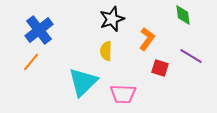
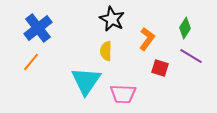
green diamond: moved 2 px right, 13 px down; rotated 40 degrees clockwise
black star: rotated 25 degrees counterclockwise
blue cross: moved 1 px left, 2 px up
cyan triangle: moved 3 px right, 1 px up; rotated 12 degrees counterclockwise
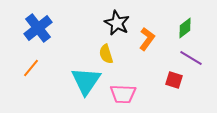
black star: moved 5 px right, 4 px down
green diamond: rotated 20 degrees clockwise
yellow semicircle: moved 3 px down; rotated 18 degrees counterclockwise
purple line: moved 2 px down
orange line: moved 6 px down
red square: moved 14 px right, 12 px down
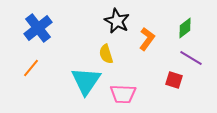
black star: moved 2 px up
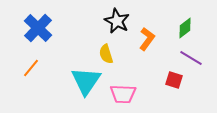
blue cross: rotated 8 degrees counterclockwise
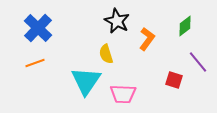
green diamond: moved 2 px up
purple line: moved 7 px right, 4 px down; rotated 20 degrees clockwise
orange line: moved 4 px right, 5 px up; rotated 30 degrees clockwise
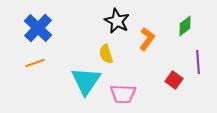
purple line: rotated 35 degrees clockwise
red square: rotated 18 degrees clockwise
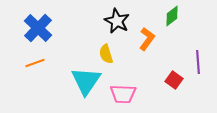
green diamond: moved 13 px left, 10 px up
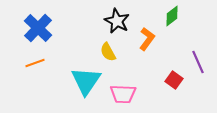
yellow semicircle: moved 2 px right, 2 px up; rotated 12 degrees counterclockwise
purple line: rotated 20 degrees counterclockwise
